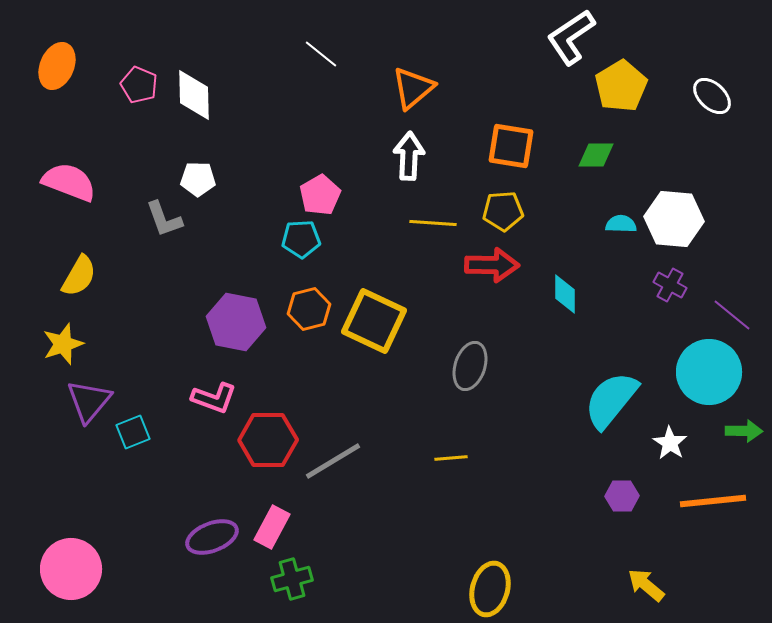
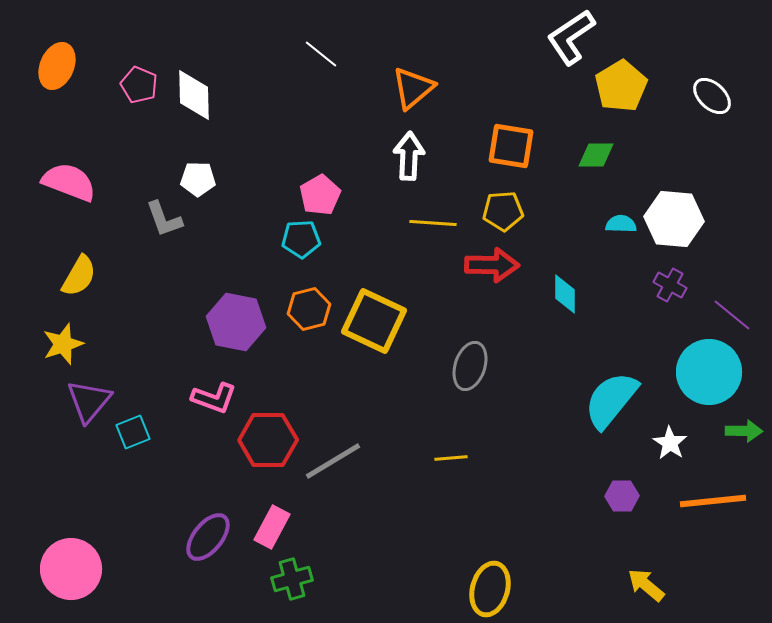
purple ellipse at (212, 537): moved 4 px left; rotated 30 degrees counterclockwise
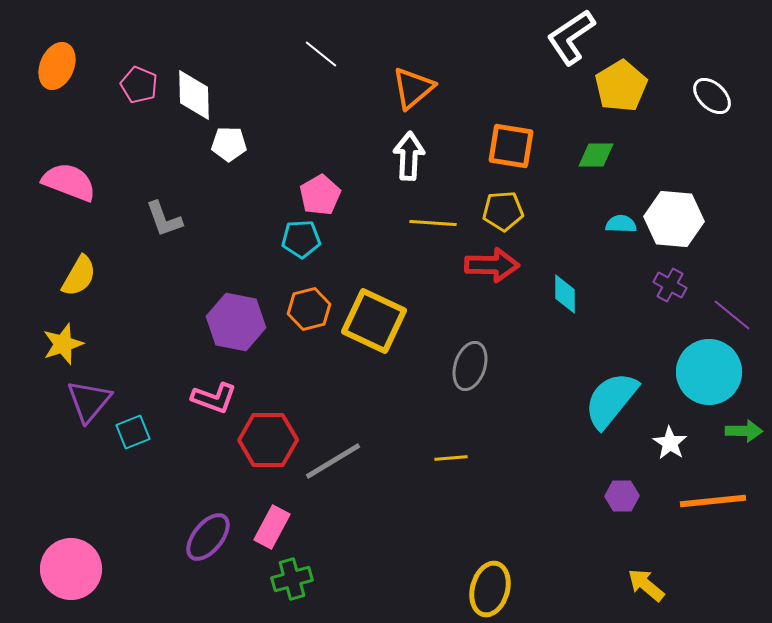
white pentagon at (198, 179): moved 31 px right, 35 px up
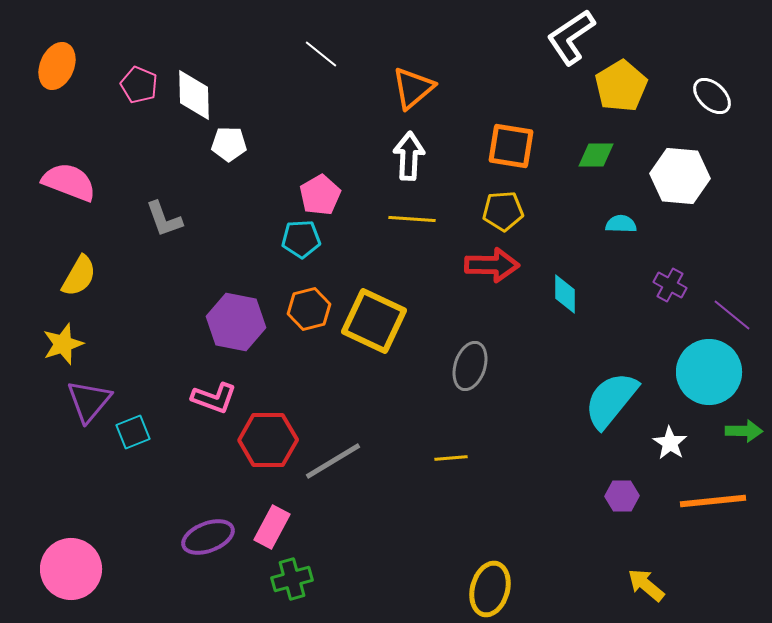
white hexagon at (674, 219): moved 6 px right, 43 px up
yellow line at (433, 223): moved 21 px left, 4 px up
purple ellipse at (208, 537): rotated 30 degrees clockwise
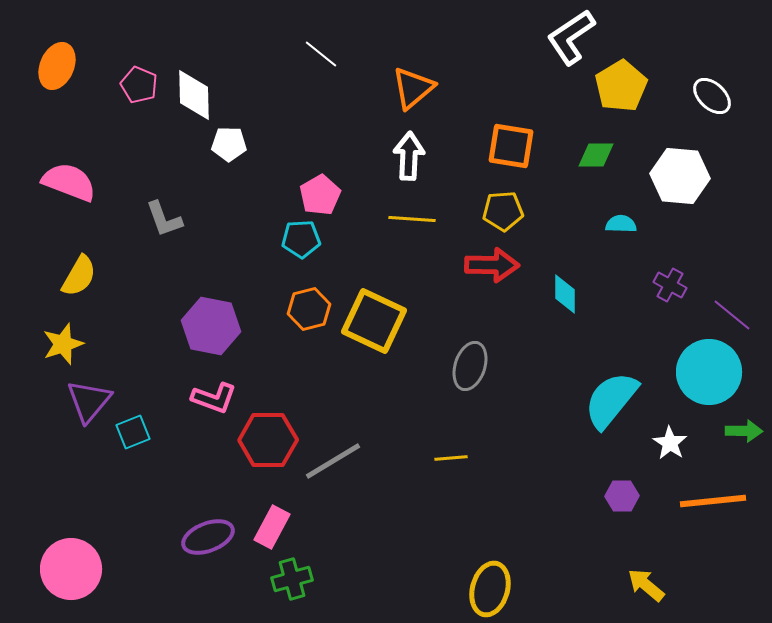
purple hexagon at (236, 322): moved 25 px left, 4 px down
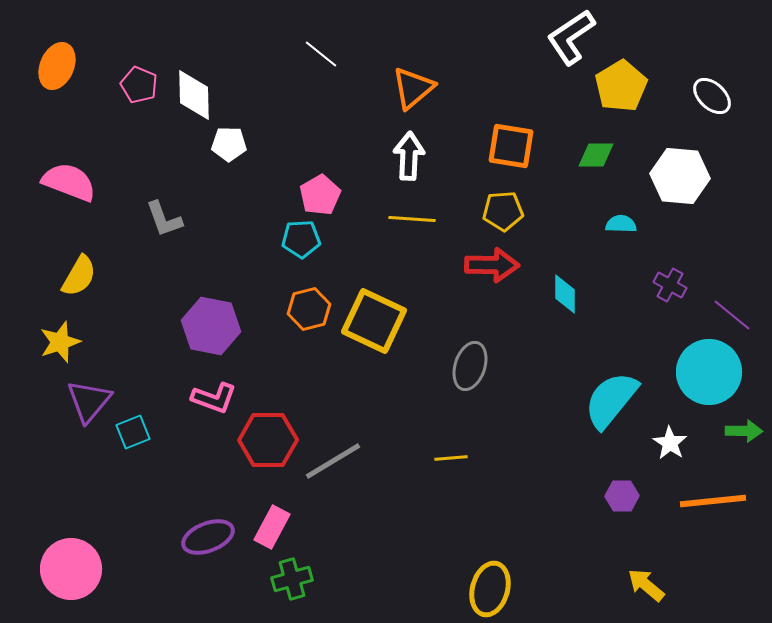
yellow star at (63, 344): moved 3 px left, 2 px up
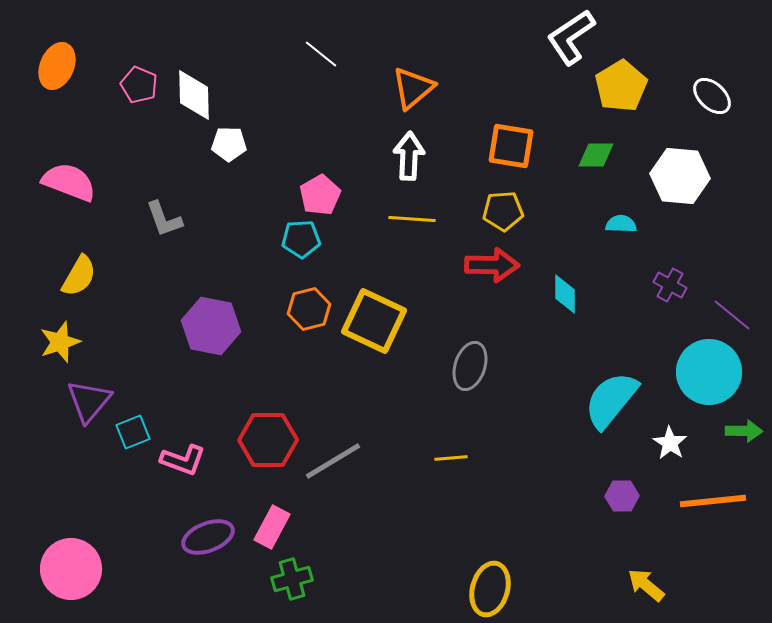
pink L-shape at (214, 398): moved 31 px left, 62 px down
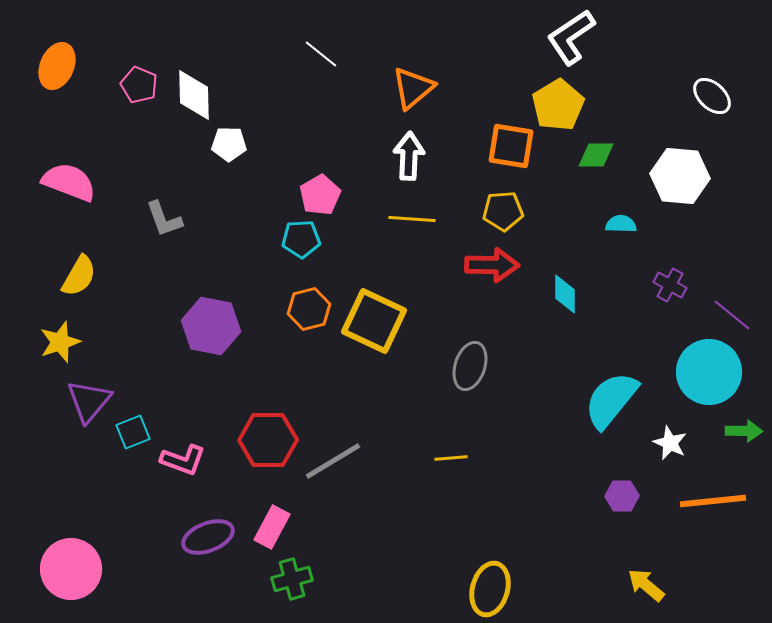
yellow pentagon at (621, 86): moved 63 px left, 19 px down
white star at (670, 443): rotated 8 degrees counterclockwise
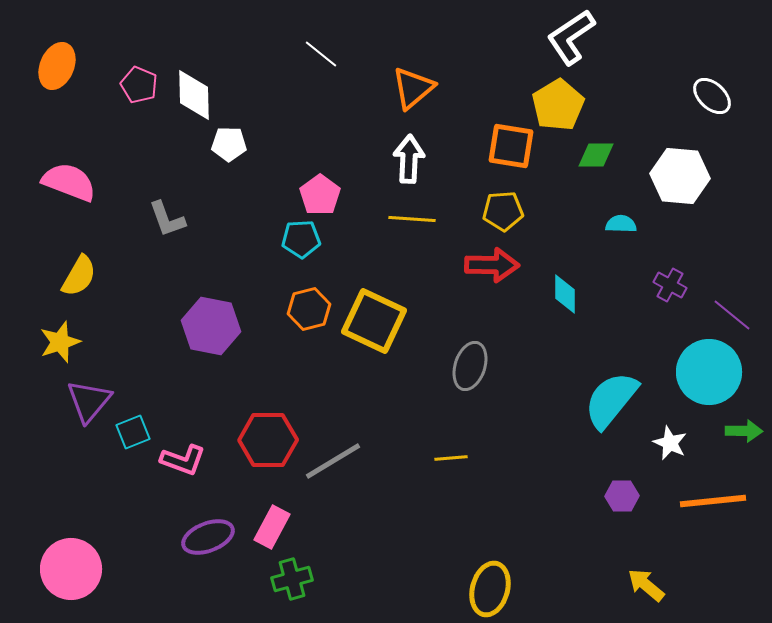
white arrow at (409, 156): moved 3 px down
pink pentagon at (320, 195): rotated 6 degrees counterclockwise
gray L-shape at (164, 219): moved 3 px right
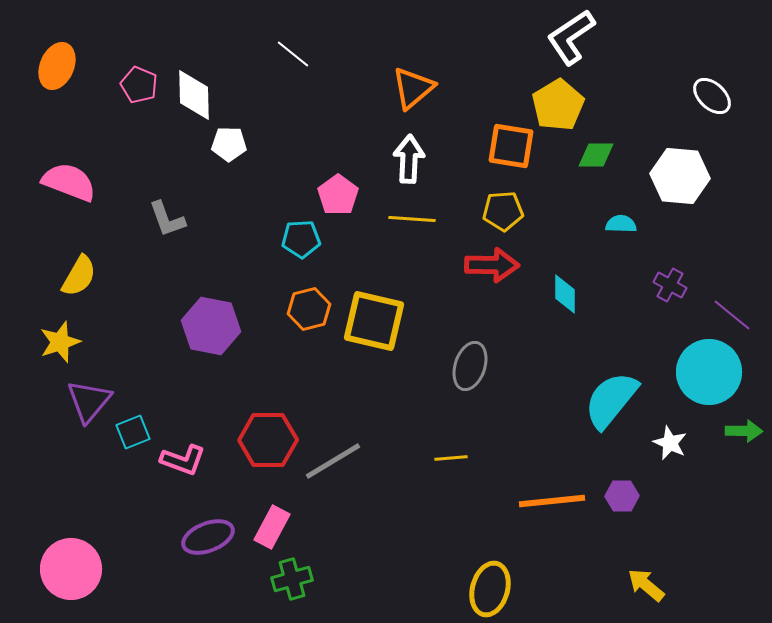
white line at (321, 54): moved 28 px left
pink pentagon at (320, 195): moved 18 px right
yellow square at (374, 321): rotated 12 degrees counterclockwise
orange line at (713, 501): moved 161 px left
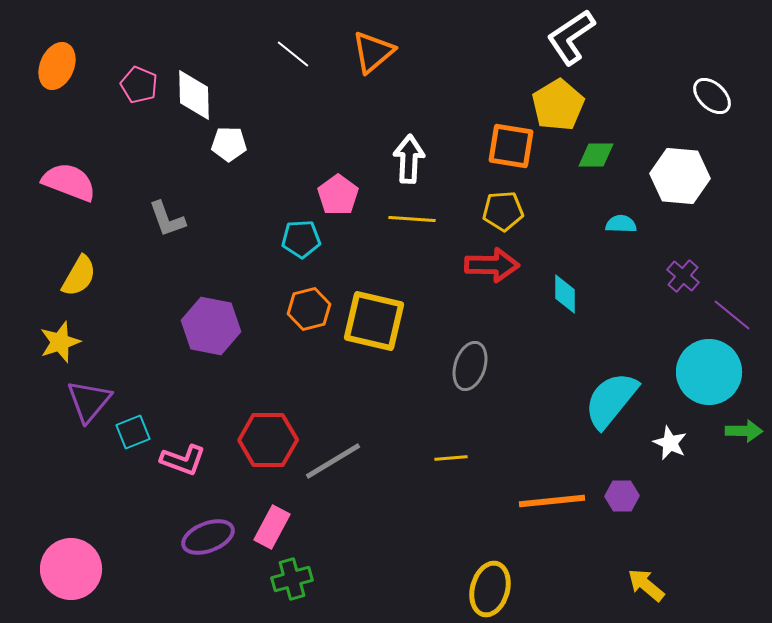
orange triangle at (413, 88): moved 40 px left, 36 px up
purple cross at (670, 285): moved 13 px right, 9 px up; rotated 12 degrees clockwise
